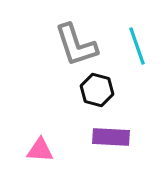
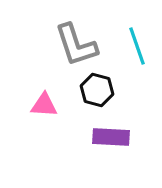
pink triangle: moved 4 px right, 45 px up
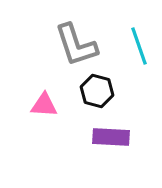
cyan line: moved 2 px right
black hexagon: moved 1 px down
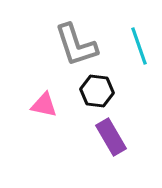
black hexagon: rotated 8 degrees counterclockwise
pink triangle: rotated 8 degrees clockwise
purple rectangle: rotated 57 degrees clockwise
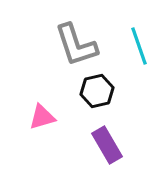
black hexagon: rotated 20 degrees counterclockwise
pink triangle: moved 2 px left, 12 px down; rotated 28 degrees counterclockwise
purple rectangle: moved 4 px left, 8 px down
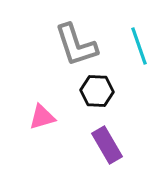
black hexagon: rotated 16 degrees clockwise
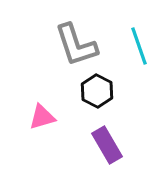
black hexagon: rotated 24 degrees clockwise
